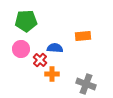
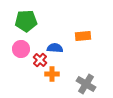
gray cross: rotated 12 degrees clockwise
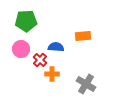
blue semicircle: moved 1 px right, 1 px up
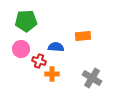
red cross: moved 1 px left, 1 px down; rotated 24 degrees counterclockwise
gray cross: moved 6 px right, 6 px up
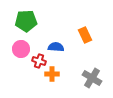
orange rectangle: moved 2 px right, 1 px up; rotated 70 degrees clockwise
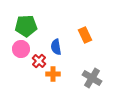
green pentagon: moved 5 px down
blue semicircle: rotated 105 degrees counterclockwise
red cross: rotated 24 degrees clockwise
orange cross: moved 1 px right
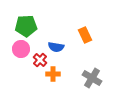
blue semicircle: rotated 70 degrees counterclockwise
red cross: moved 1 px right, 1 px up
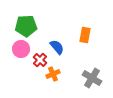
orange rectangle: rotated 35 degrees clockwise
blue semicircle: moved 1 px right; rotated 140 degrees counterclockwise
orange cross: rotated 24 degrees counterclockwise
